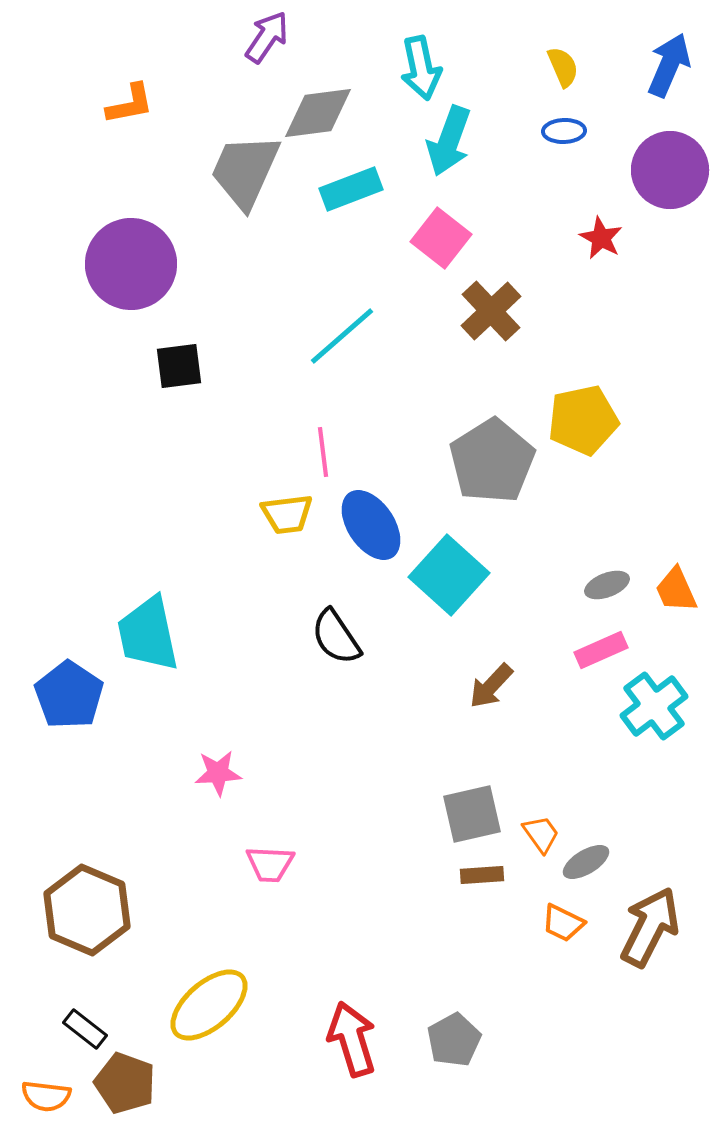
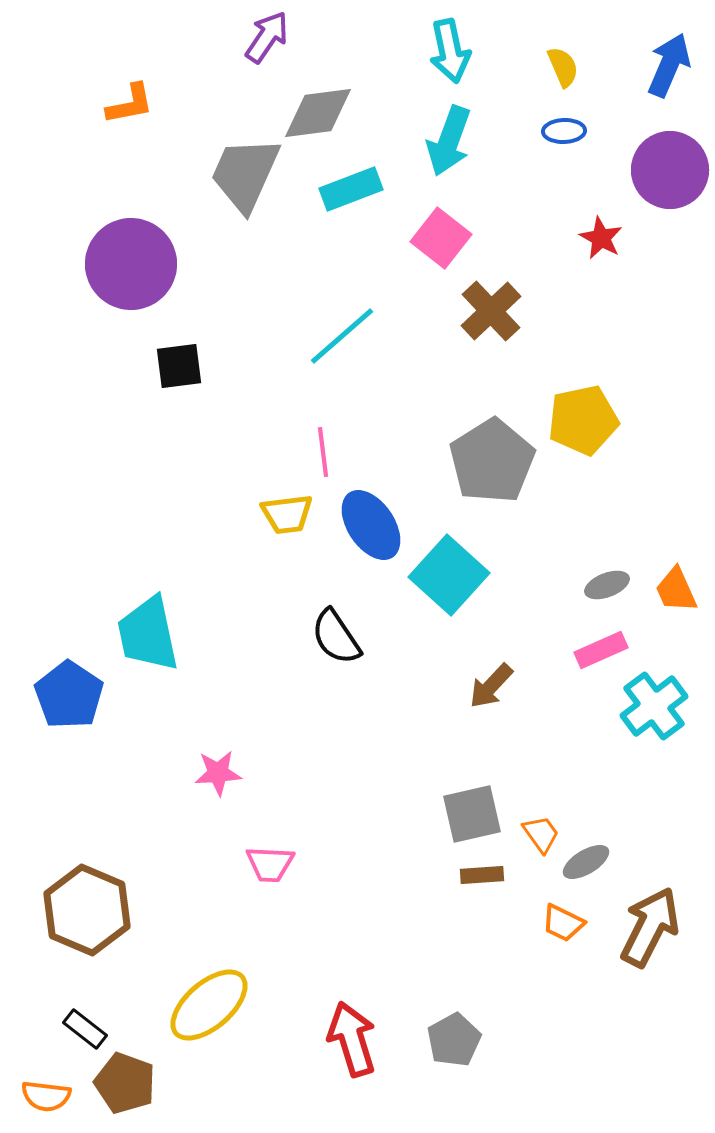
cyan arrow at (421, 68): moved 29 px right, 17 px up
gray trapezoid at (245, 171): moved 3 px down
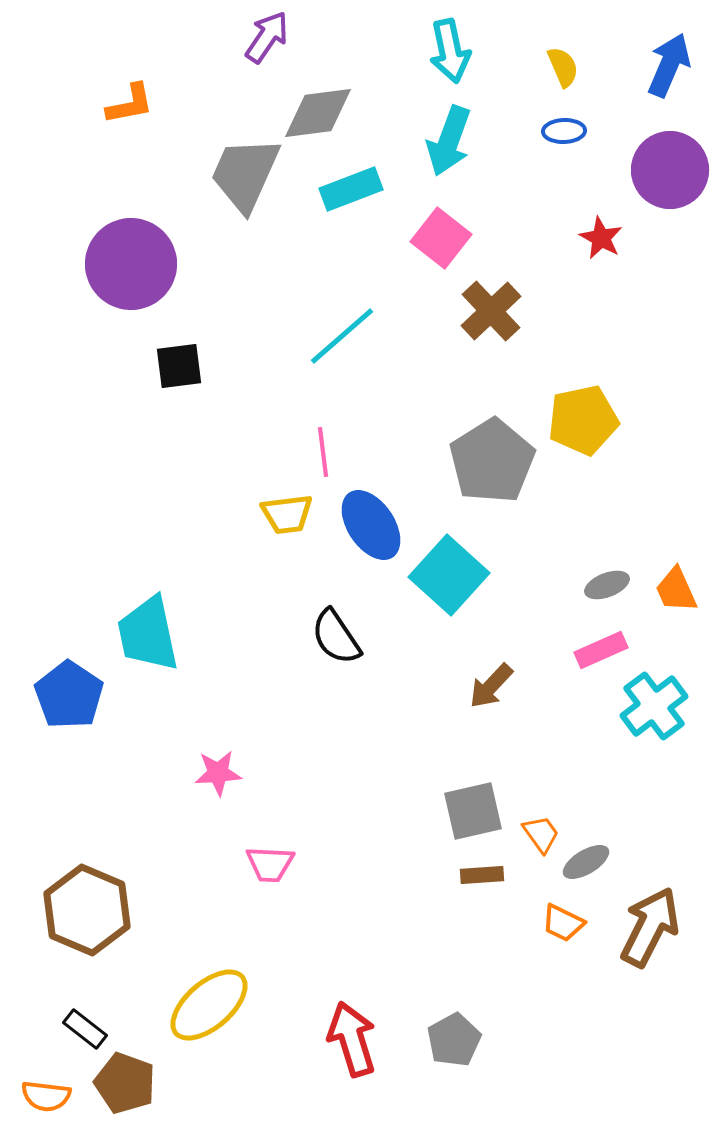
gray square at (472, 814): moved 1 px right, 3 px up
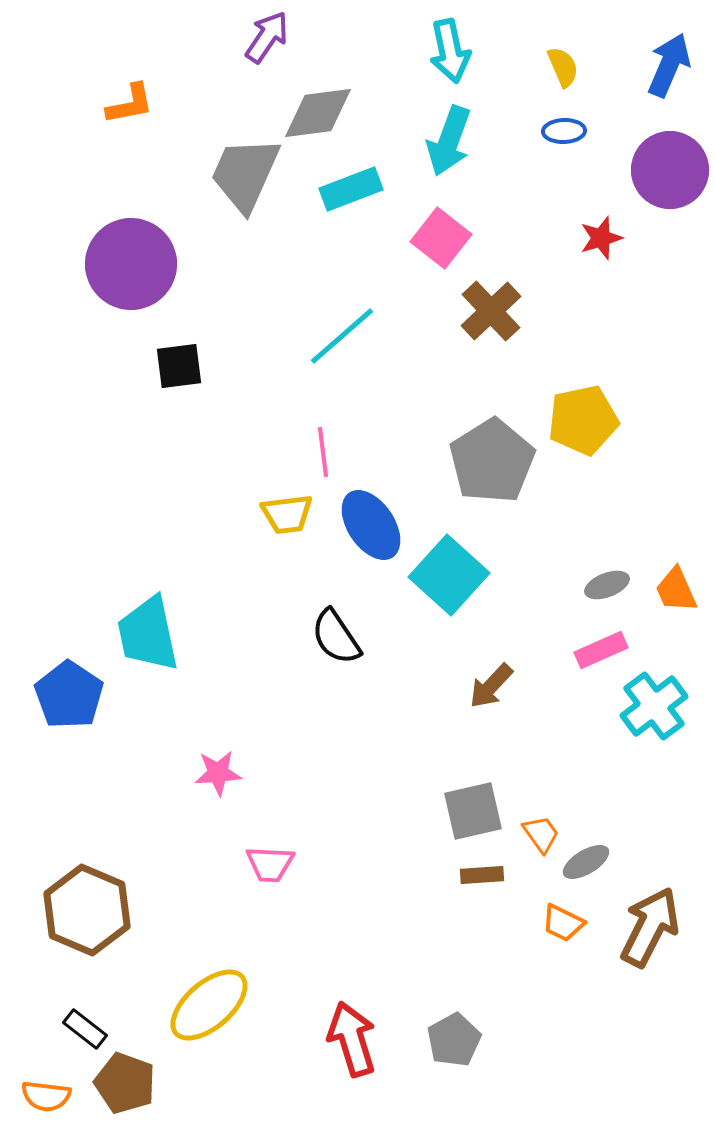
red star at (601, 238): rotated 27 degrees clockwise
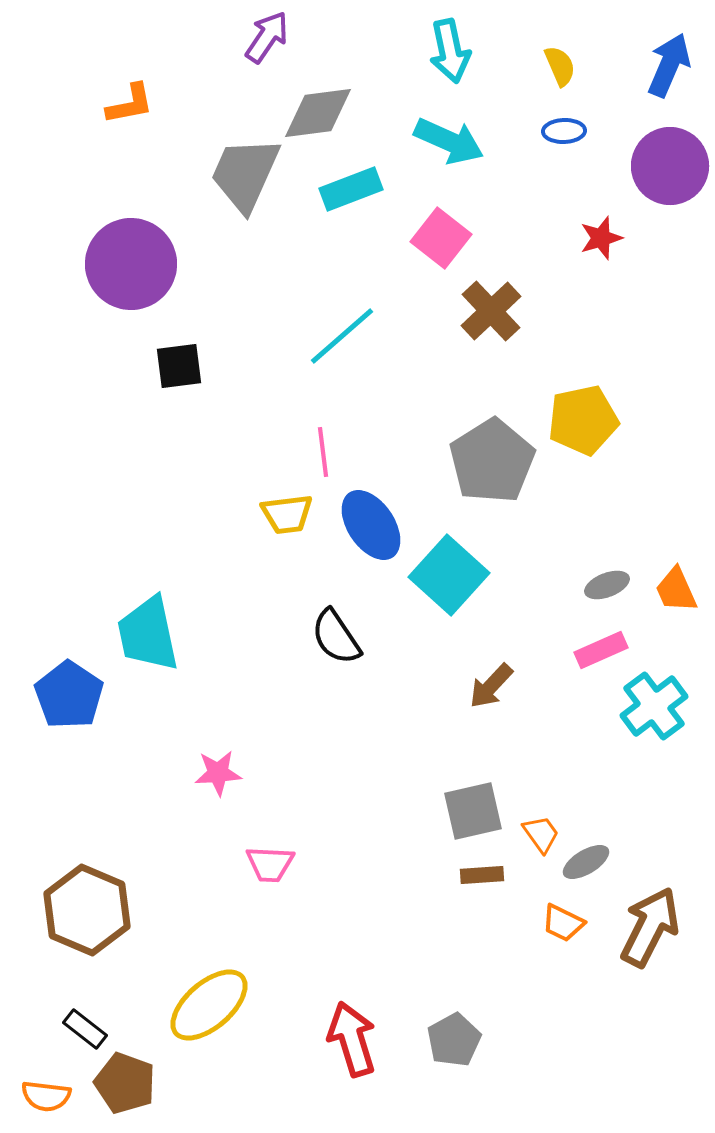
yellow semicircle at (563, 67): moved 3 px left, 1 px up
cyan arrow at (449, 141): rotated 86 degrees counterclockwise
purple circle at (670, 170): moved 4 px up
